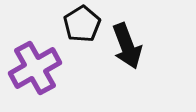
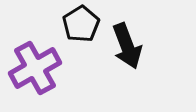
black pentagon: moved 1 px left
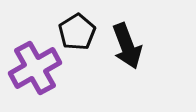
black pentagon: moved 4 px left, 8 px down
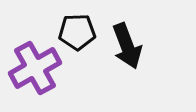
black pentagon: rotated 30 degrees clockwise
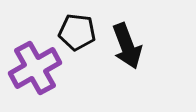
black pentagon: rotated 9 degrees clockwise
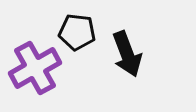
black arrow: moved 8 px down
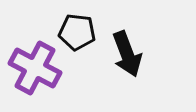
purple cross: rotated 33 degrees counterclockwise
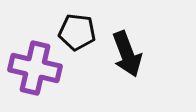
purple cross: rotated 15 degrees counterclockwise
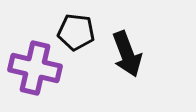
black pentagon: moved 1 px left
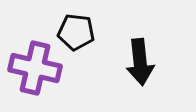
black arrow: moved 13 px right, 8 px down; rotated 15 degrees clockwise
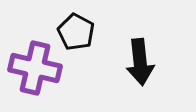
black pentagon: rotated 21 degrees clockwise
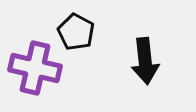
black arrow: moved 5 px right, 1 px up
